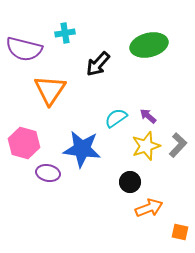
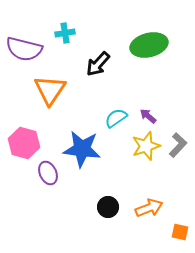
purple ellipse: rotated 55 degrees clockwise
black circle: moved 22 px left, 25 px down
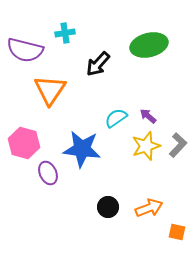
purple semicircle: moved 1 px right, 1 px down
orange square: moved 3 px left
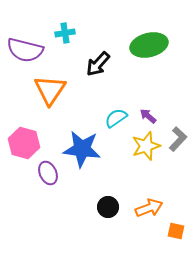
gray L-shape: moved 6 px up
orange square: moved 1 px left, 1 px up
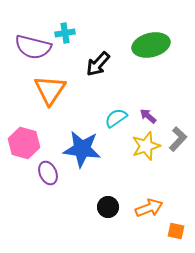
green ellipse: moved 2 px right
purple semicircle: moved 8 px right, 3 px up
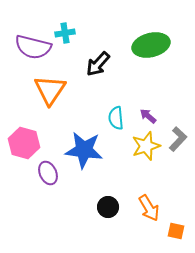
cyan semicircle: rotated 60 degrees counterclockwise
blue star: moved 2 px right, 1 px down
orange arrow: rotated 80 degrees clockwise
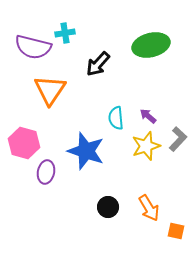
blue star: moved 2 px right, 1 px down; rotated 12 degrees clockwise
purple ellipse: moved 2 px left, 1 px up; rotated 35 degrees clockwise
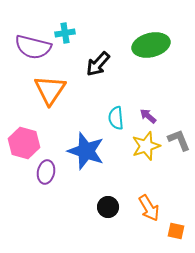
gray L-shape: moved 1 px right, 1 px down; rotated 65 degrees counterclockwise
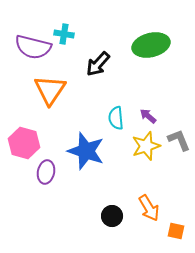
cyan cross: moved 1 px left, 1 px down; rotated 18 degrees clockwise
black circle: moved 4 px right, 9 px down
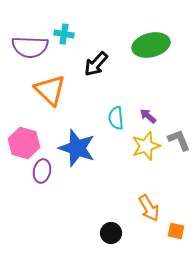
purple semicircle: moved 3 px left; rotated 12 degrees counterclockwise
black arrow: moved 2 px left
orange triangle: rotated 20 degrees counterclockwise
blue star: moved 9 px left, 3 px up
purple ellipse: moved 4 px left, 1 px up
black circle: moved 1 px left, 17 px down
